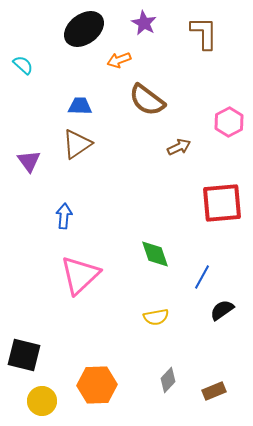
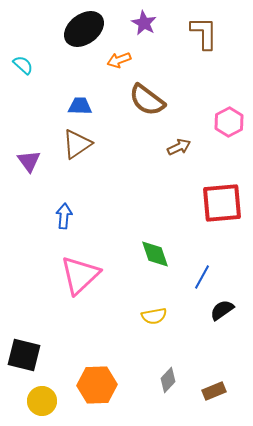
yellow semicircle: moved 2 px left, 1 px up
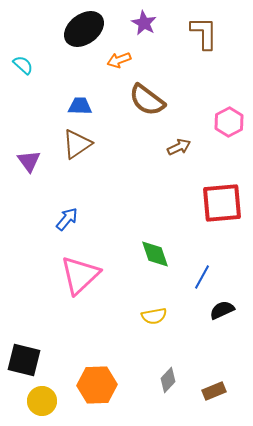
blue arrow: moved 3 px right, 3 px down; rotated 35 degrees clockwise
black semicircle: rotated 10 degrees clockwise
black square: moved 5 px down
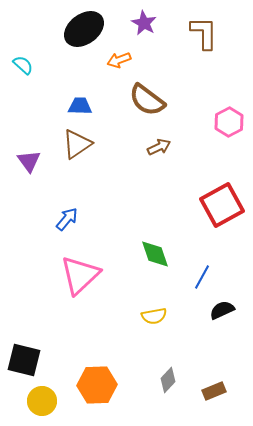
brown arrow: moved 20 px left
red square: moved 2 px down; rotated 24 degrees counterclockwise
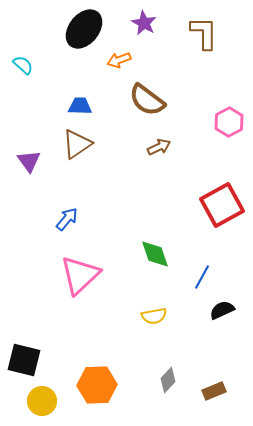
black ellipse: rotated 15 degrees counterclockwise
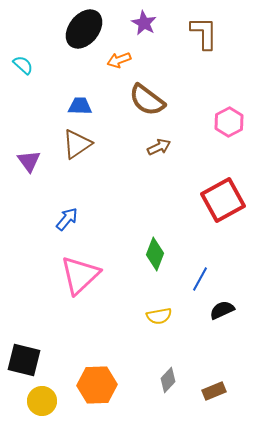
red square: moved 1 px right, 5 px up
green diamond: rotated 40 degrees clockwise
blue line: moved 2 px left, 2 px down
yellow semicircle: moved 5 px right
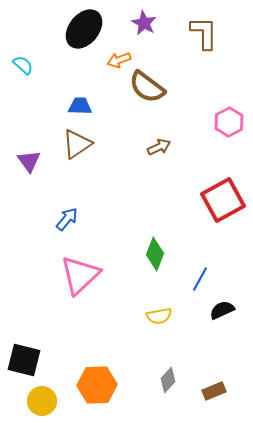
brown semicircle: moved 13 px up
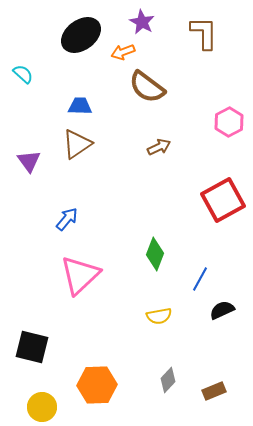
purple star: moved 2 px left, 1 px up
black ellipse: moved 3 px left, 6 px down; rotated 15 degrees clockwise
orange arrow: moved 4 px right, 8 px up
cyan semicircle: moved 9 px down
black square: moved 8 px right, 13 px up
yellow circle: moved 6 px down
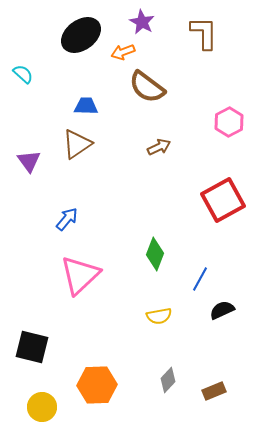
blue trapezoid: moved 6 px right
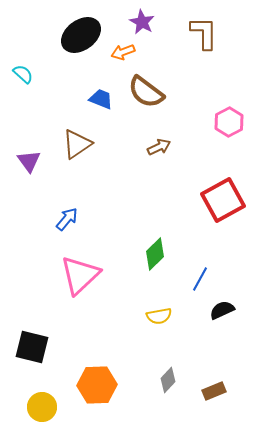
brown semicircle: moved 1 px left, 5 px down
blue trapezoid: moved 15 px right, 7 px up; rotated 20 degrees clockwise
green diamond: rotated 24 degrees clockwise
